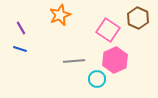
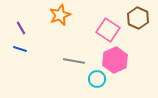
gray line: rotated 15 degrees clockwise
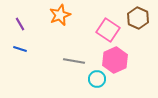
purple line: moved 1 px left, 4 px up
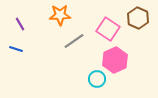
orange star: rotated 20 degrees clockwise
pink square: moved 1 px up
blue line: moved 4 px left
gray line: moved 20 px up; rotated 45 degrees counterclockwise
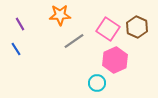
brown hexagon: moved 1 px left, 9 px down
blue line: rotated 40 degrees clockwise
cyan circle: moved 4 px down
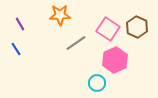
gray line: moved 2 px right, 2 px down
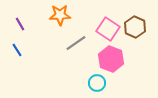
brown hexagon: moved 2 px left
blue line: moved 1 px right, 1 px down
pink hexagon: moved 4 px left, 1 px up; rotated 15 degrees counterclockwise
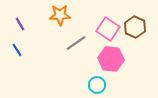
pink hexagon: rotated 15 degrees counterclockwise
cyan circle: moved 2 px down
